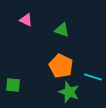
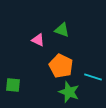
pink triangle: moved 12 px right, 20 px down
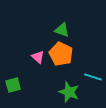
pink triangle: moved 17 px down; rotated 16 degrees clockwise
orange pentagon: moved 12 px up
green square: rotated 21 degrees counterclockwise
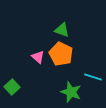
green square: moved 1 px left, 2 px down; rotated 28 degrees counterclockwise
green star: moved 2 px right
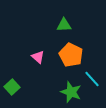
green triangle: moved 2 px right, 5 px up; rotated 21 degrees counterclockwise
orange pentagon: moved 10 px right, 1 px down
cyan line: moved 1 px left, 2 px down; rotated 30 degrees clockwise
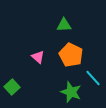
cyan line: moved 1 px right, 1 px up
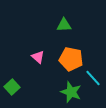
orange pentagon: moved 4 px down; rotated 15 degrees counterclockwise
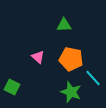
green square: rotated 21 degrees counterclockwise
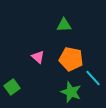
green square: rotated 28 degrees clockwise
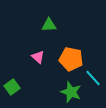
green triangle: moved 15 px left
